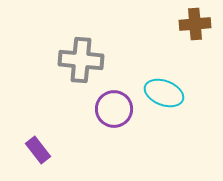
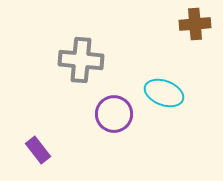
purple circle: moved 5 px down
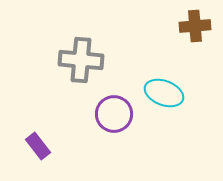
brown cross: moved 2 px down
purple rectangle: moved 4 px up
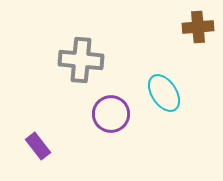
brown cross: moved 3 px right, 1 px down
cyan ellipse: rotated 36 degrees clockwise
purple circle: moved 3 px left
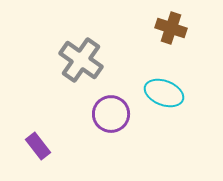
brown cross: moved 27 px left, 1 px down; rotated 24 degrees clockwise
gray cross: rotated 30 degrees clockwise
cyan ellipse: rotated 36 degrees counterclockwise
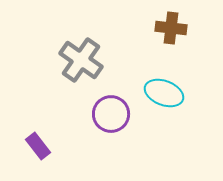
brown cross: rotated 12 degrees counterclockwise
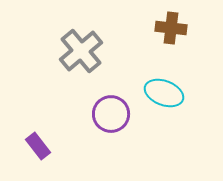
gray cross: moved 9 px up; rotated 15 degrees clockwise
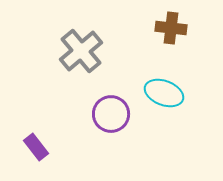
purple rectangle: moved 2 px left, 1 px down
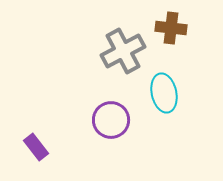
gray cross: moved 42 px right; rotated 12 degrees clockwise
cyan ellipse: rotated 57 degrees clockwise
purple circle: moved 6 px down
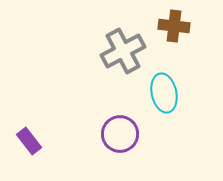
brown cross: moved 3 px right, 2 px up
purple circle: moved 9 px right, 14 px down
purple rectangle: moved 7 px left, 6 px up
